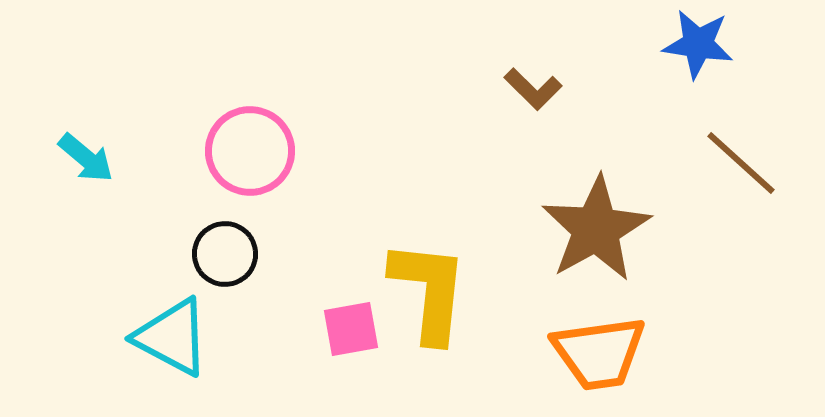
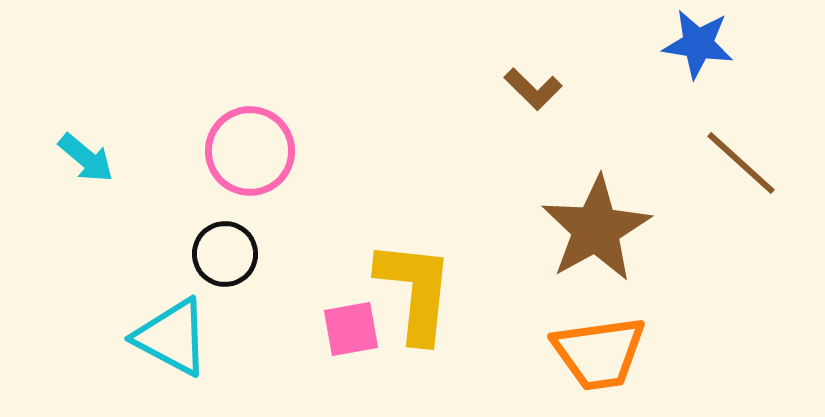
yellow L-shape: moved 14 px left
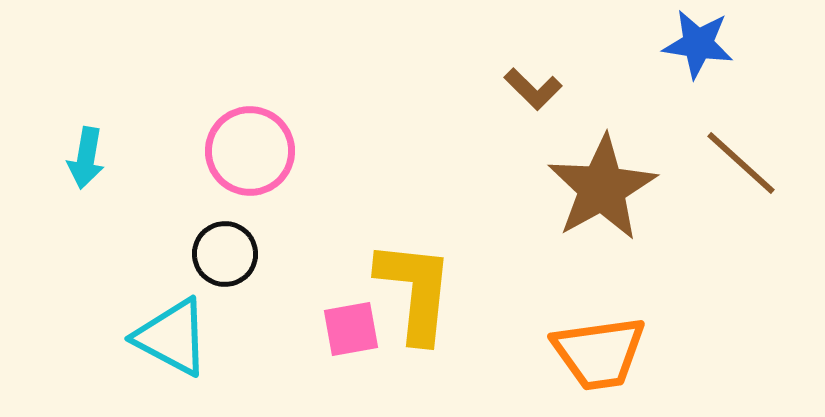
cyan arrow: rotated 60 degrees clockwise
brown star: moved 6 px right, 41 px up
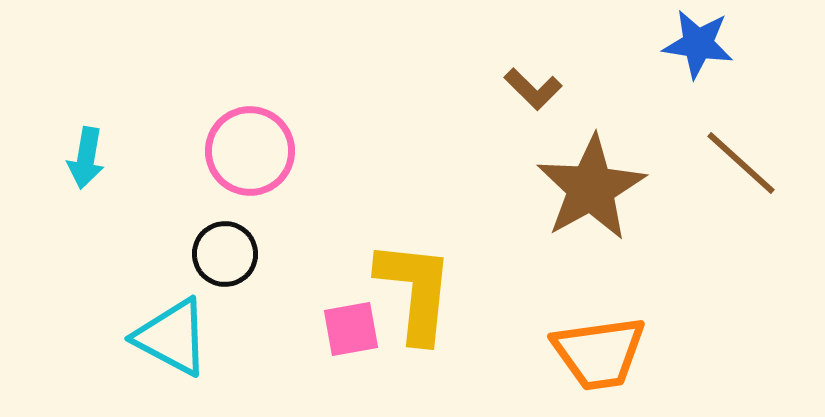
brown star: moved 11 px left
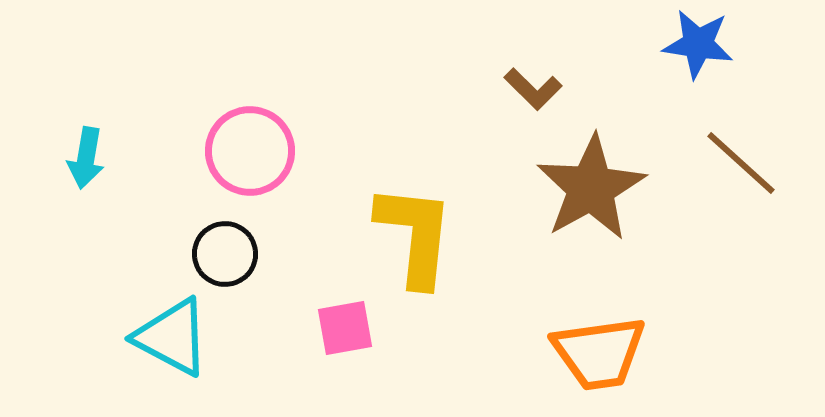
yellow L-shape: moved 56 px up
pink square: moved 6 px left, 1 px up
